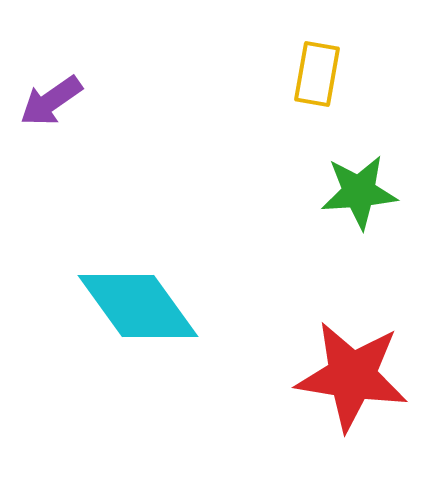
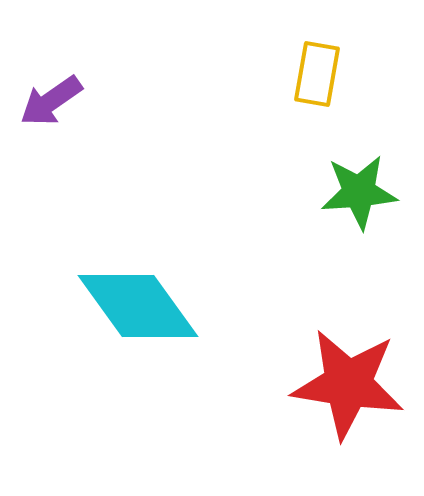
red star: moved 4 px left, 8 px down
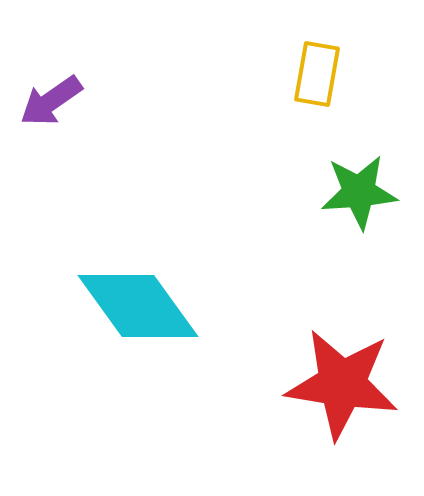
red star: moved 6 px left
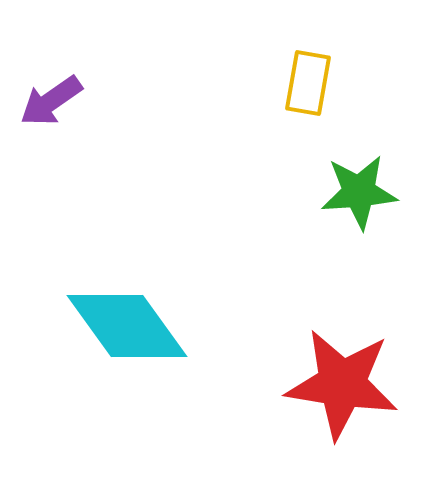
yellow rectangle: moved 9 px left, 9 px down
cyan diamond: moved 11 px left, 20 px down
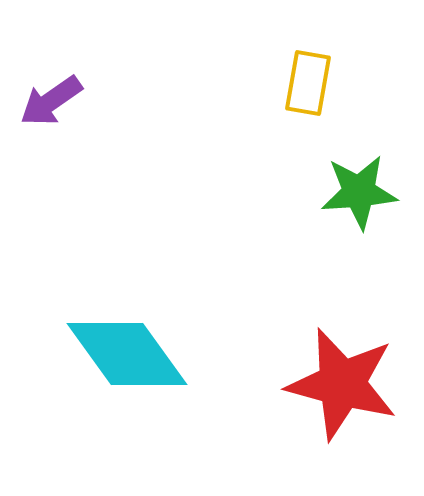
cyan diamond: moved 28 px down
red star: rotated 6 degrees clockwise
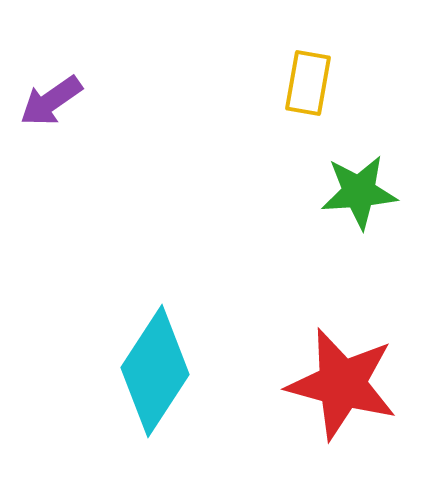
cyan diamond: moved 28 px right, 17 px down; rotated 69 degrees clockwise
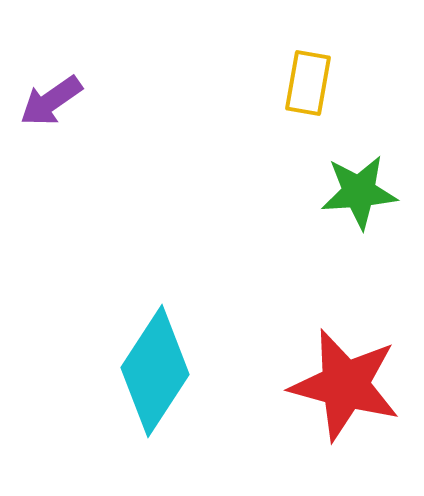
red star: moved 3 px right, 1 px down
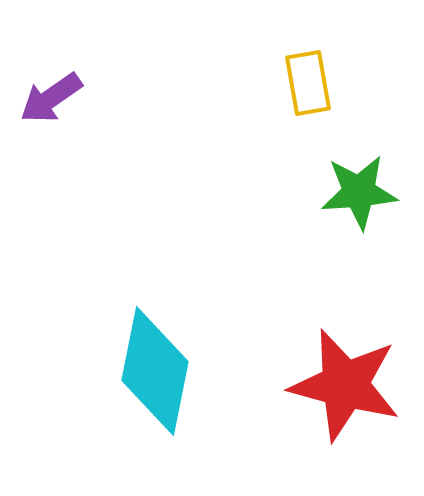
yellow rectangle: rotated 20 degrees counterclockwise
purple arrow: moved 3 px up
cyan diamond: rotated 22 degrees counterclockwise
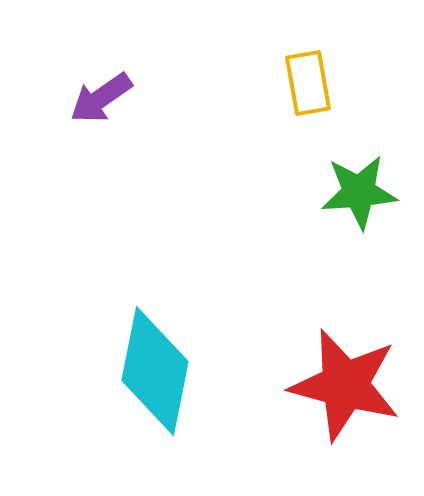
purple arrow: moved 50 px right
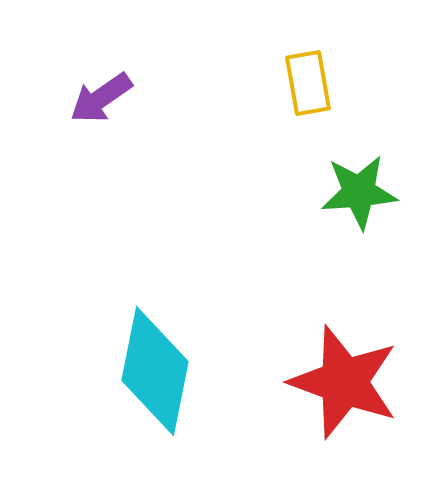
red star: moved 1 px left, 3 px up; rotated 5 degrees clockwise
